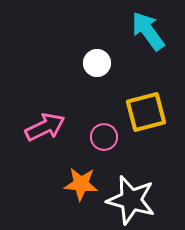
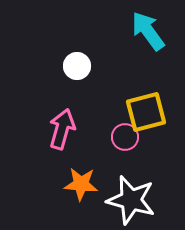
white circle: moved 20 px left, 3 px down
pink arrow: moved 17 px right, 2 px down; rotated 48 degrees counterclockwise
pink circle: moved 21 px right
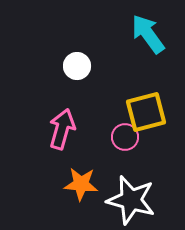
cyan arrow: moved 3 px down
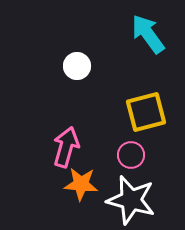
pink arrow: moved 4 px right, 18 px down
pink circle: moved 6 px right, 18 px down
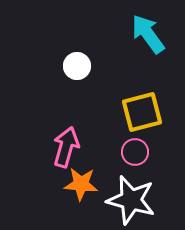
yellow square: moved 4 px left
pink circle: moved 4 px right, 3 px up
